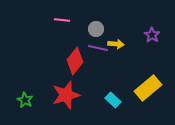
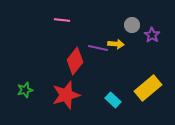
gray circle: moved 36 px right, 4 px up
green star: moved 10 px up; rotated 28 degrees clockwise
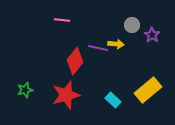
yellow rectangle: moved 2 px down
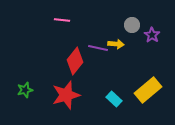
cyan rectangle: moved 1 px right, 1 px up
